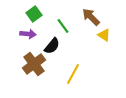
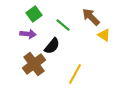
green line: moved 1 px up; rotated 14 degrees counterclockwise
yellow line: moved 2 px right
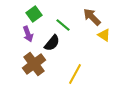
brown arrow: moved 1 px right
purple arrow: rotated 63 degrees clockwise
black semicircle: moved 3 px up
